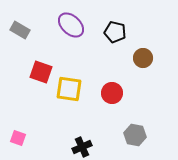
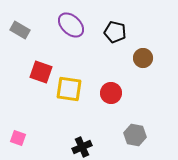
red circle: moved 1 px left
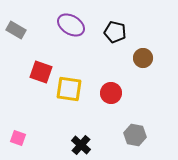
purple ellipse: rotated 12 degrees counterclockwise
gray rectangle: moved 4 px left
black cross: moved 1 px left, 2 px up; rotated 24 degrees counterclockwise
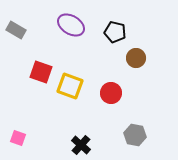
brown circle: moved 7 px left
yellow square: moved 1 px right, 3 px up; rotated 12 degrees clockwise
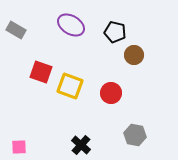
brown circle: moved 2 px left, 3 px up
pink square: moved 1 px right, 9 px down; rotated 21 degrees counterclockwise
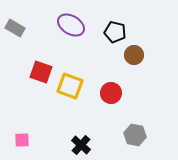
gray rectangle: moved 1 px left, 2 px up
pink square: moved 3 px right, 7 px up
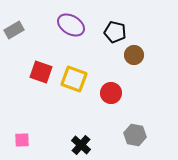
gray rectangle: moved 1 px left, 2 px down; rotated 60 degrees counterclockwise
yellow square: moved 4 px right, 7 px up
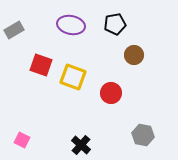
purple ellipse: rotated 20 degrees counterclockwise
black pentagon: moved 8 px up; rotated 25 degrees counterclockwise
red square: moved 7 px up
yellow square: moved 1 px left, 2 px up
gray hexagon: moved 8 px right
pink square: rotated 28 degrees clockwise
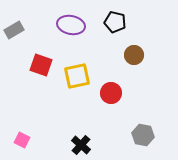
black pentagon: moved 2 px up; rotated 25 degrees clockwise
yellow square: moved 4 px right, 1 px up; rotated 32 degrees counterclockwise
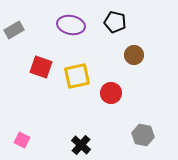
red square: moved 2 px down
